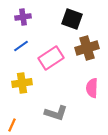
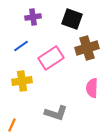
purple cross: moved 10 px right
yellow cross: moved 2 px up
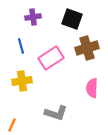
blue line: rotated 70 degrees counterclockwise
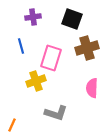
pink rectangle: rotated 40 degrees counterclockwise
yellow cross: moved 14 px right; rotated 12 degrees counterclockwise
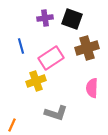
purple cross: moved 12 px right, 1 px down
pink rectangle: rotated 40 degrees clockwise
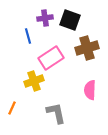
black square: moved 2 px left, 1 px down
blue line: moved 7 px right, 10 px up
yellow cross: moved 2 px left
pink semicircle: moved 2 px left, 2 px down
gray L-shape: rotated 120 degrees counterclockwise
orange line: moved 17 px up
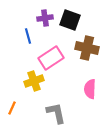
brown cross: rotated 30 degrees clockwise
pink semicircle: moved 1 px up
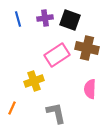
blue line: moved 10 px left, 17 px up
pink rectangle: moved 6 px right, 3 px up
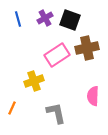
purple cross: rotated 21 degrees counterclockwise
brown cross: rotated 25 degrees counterclockwise
pink semicircle: moved 3 px right, 7 px down
